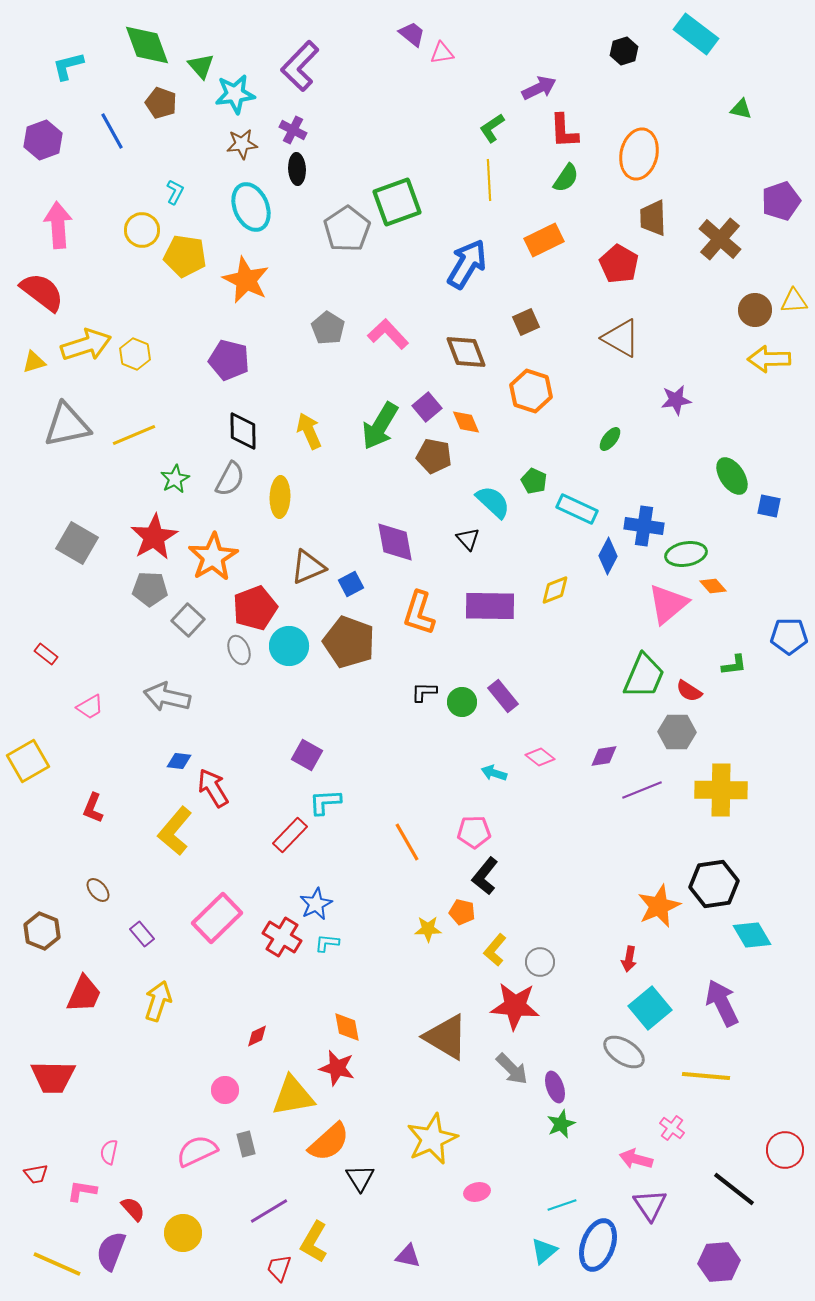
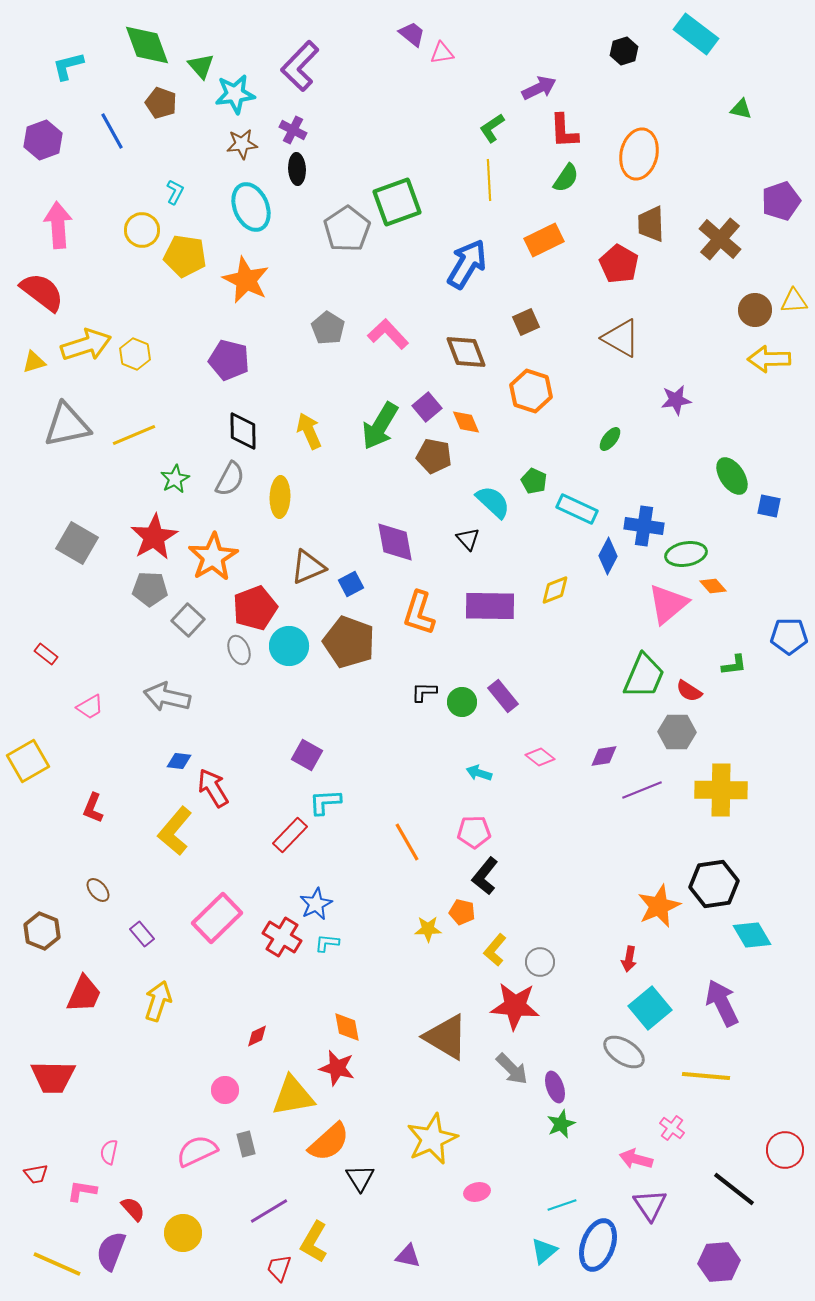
brown trapezoid at (653, 218): moved 2 px left, 6 px down
cyan arrow at (494, 773): moved 15 px left
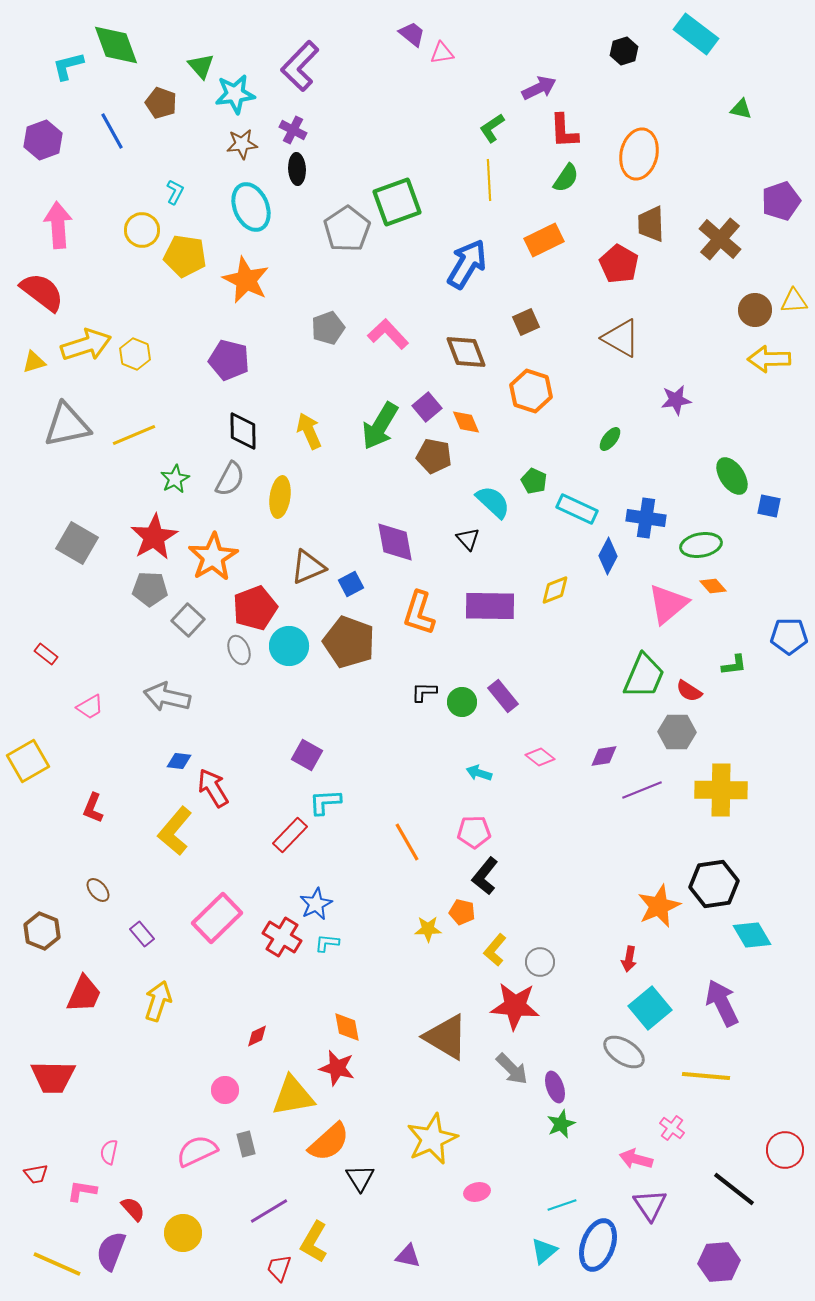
green diamond at (147, 45): moved 31 px left
gray pentagon at (328, 328): rotated 20 degrees clockwise
yellow ellipse at (280, 497): rotated 6 degrees clockwise
blue cross at (644, 526): moved 2 px right, 8 px up
green ellipse at (686, 554): moved 15 px right, 9 px up
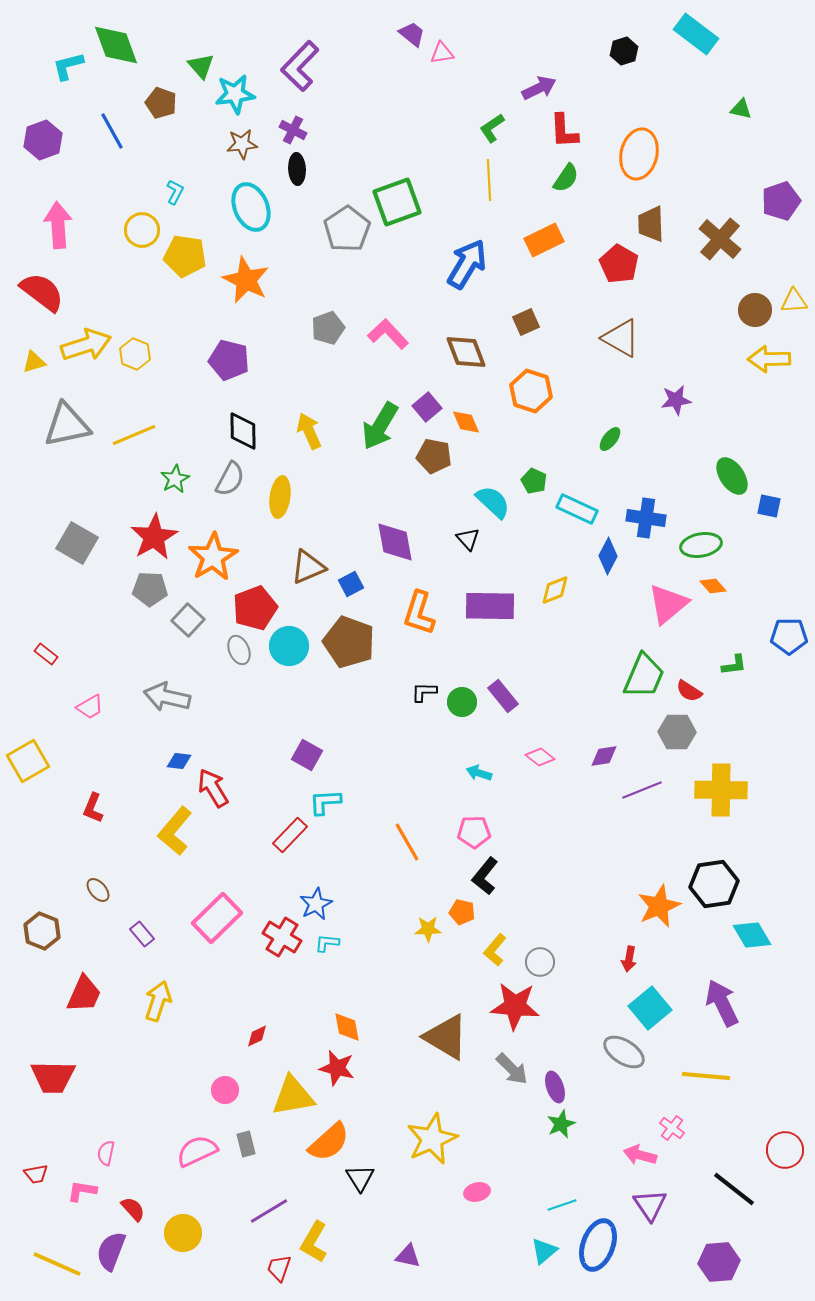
pink semicircle at (109, 1152): moved 3 px left, 1 px down
pink arrow at (636, 1159): moved 4 px right, 4 px up
